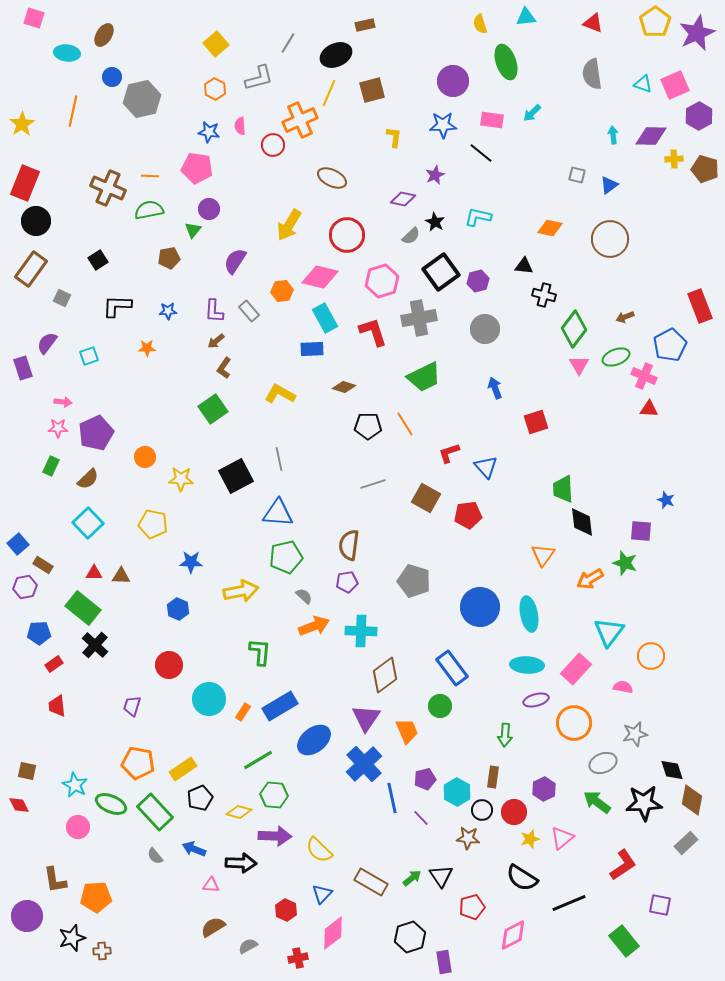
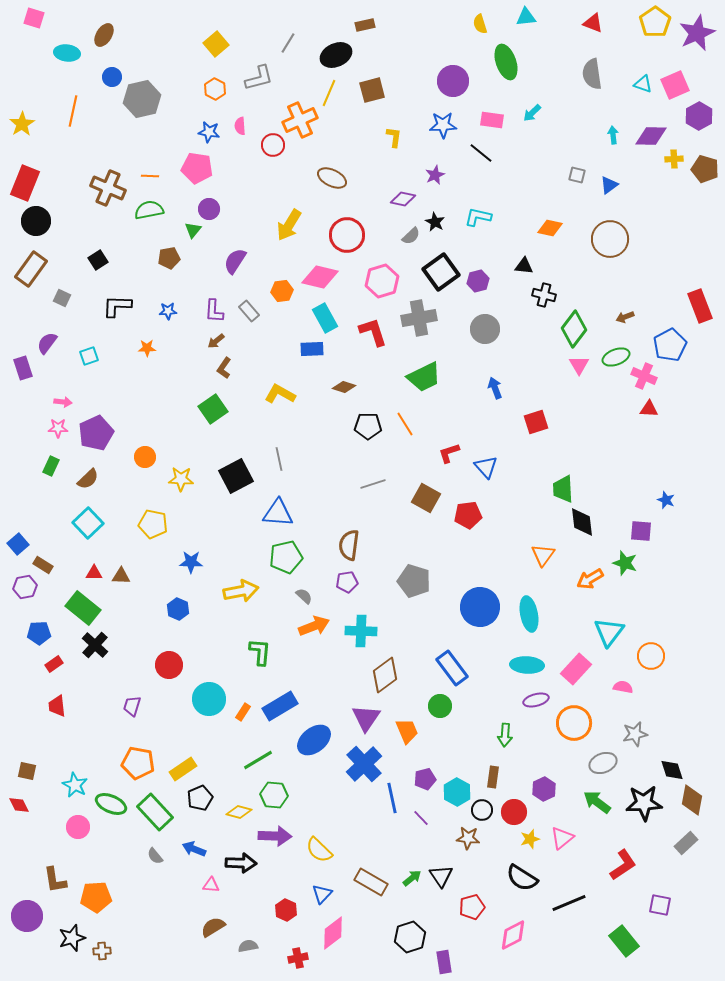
gray semicircle at (248, 946): rotated 18 degrees clockwise
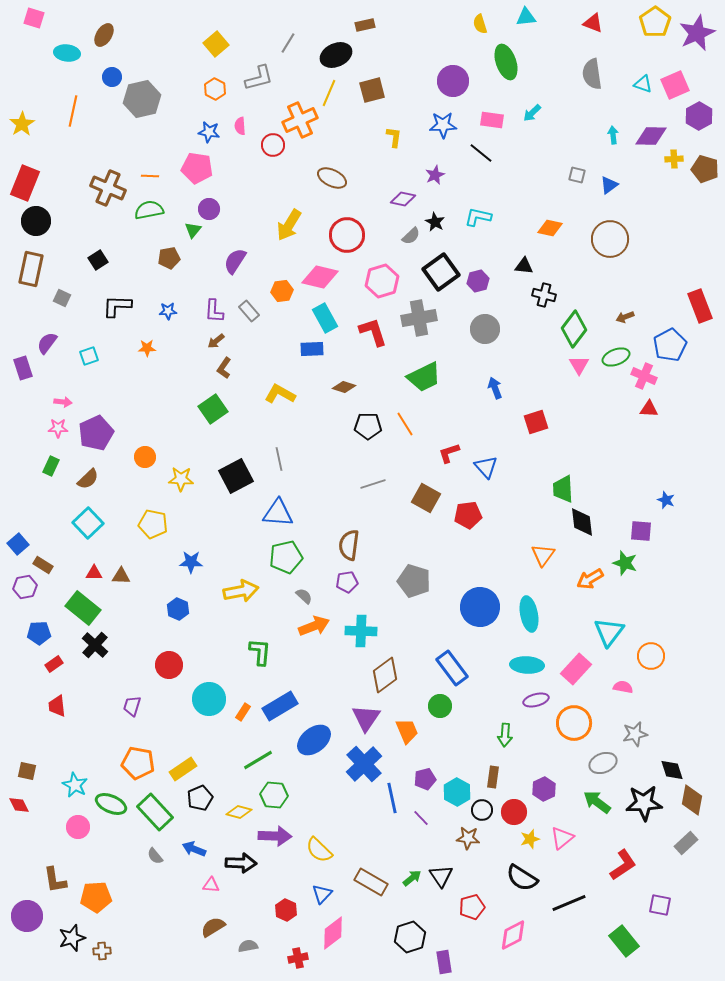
brown rectangle at (31, 269): rotated 24 degrees counterclockwise
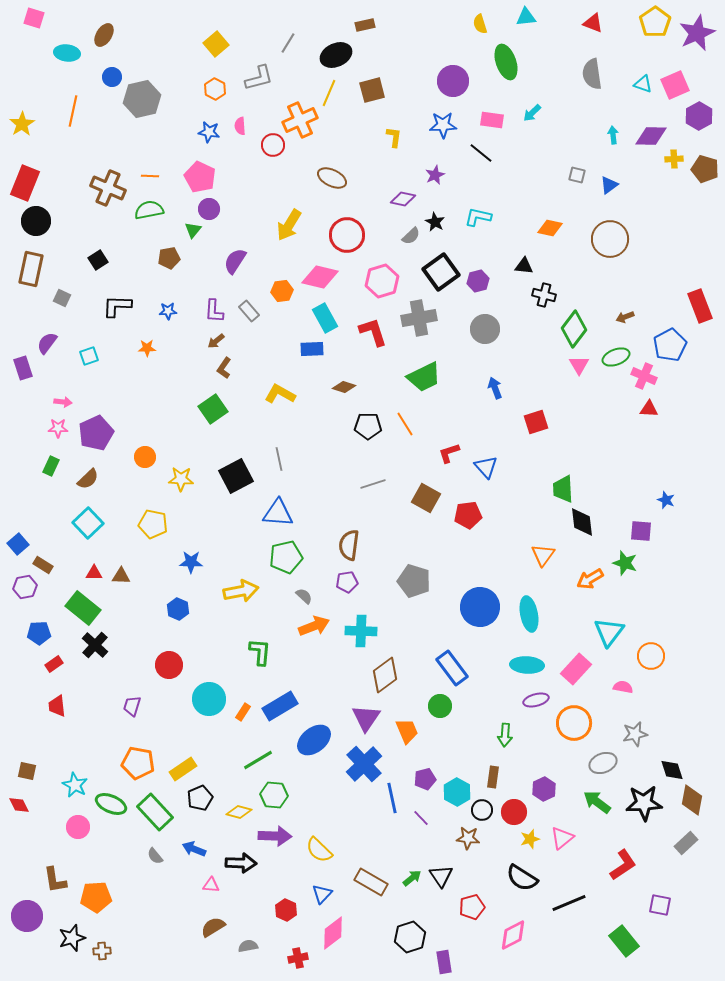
pink pentagon at (197, 168): moved 3 px right, 9 px down; rotated 16 degrees clockwise
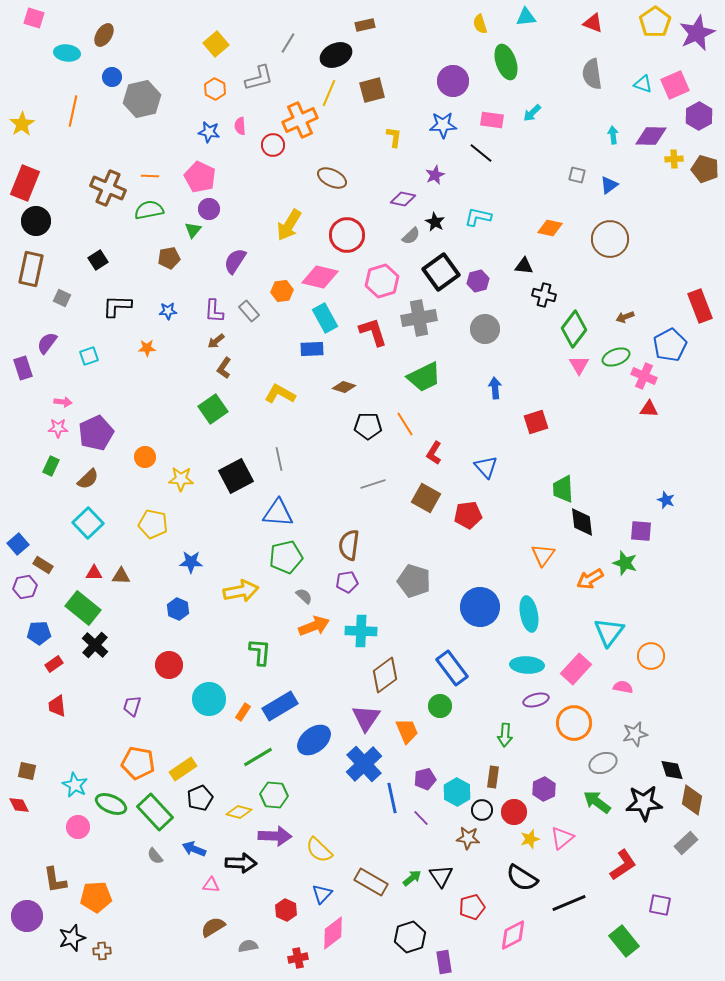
blue arrow at (495, 388): rotated 15 degrees clockwise
red L-shape at (449, 453): moved 15 px left; rotated 40 degrees counterclockwise
green line at (258, 760): moved 3 px up
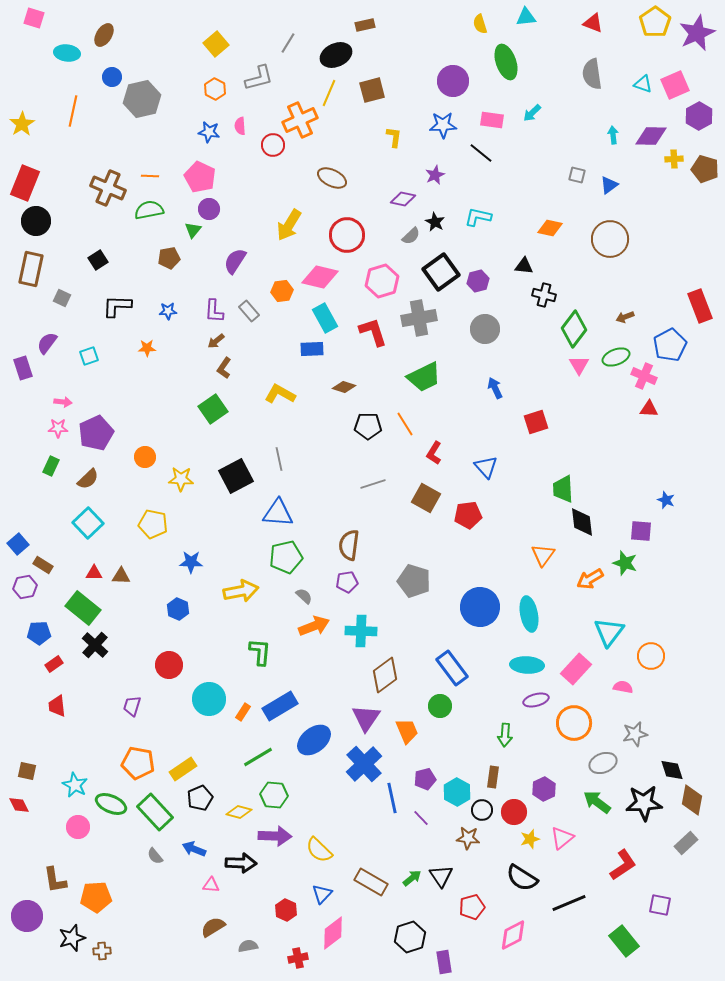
blue arrow at (495, 388): rotated 20 degrees counterclockwise
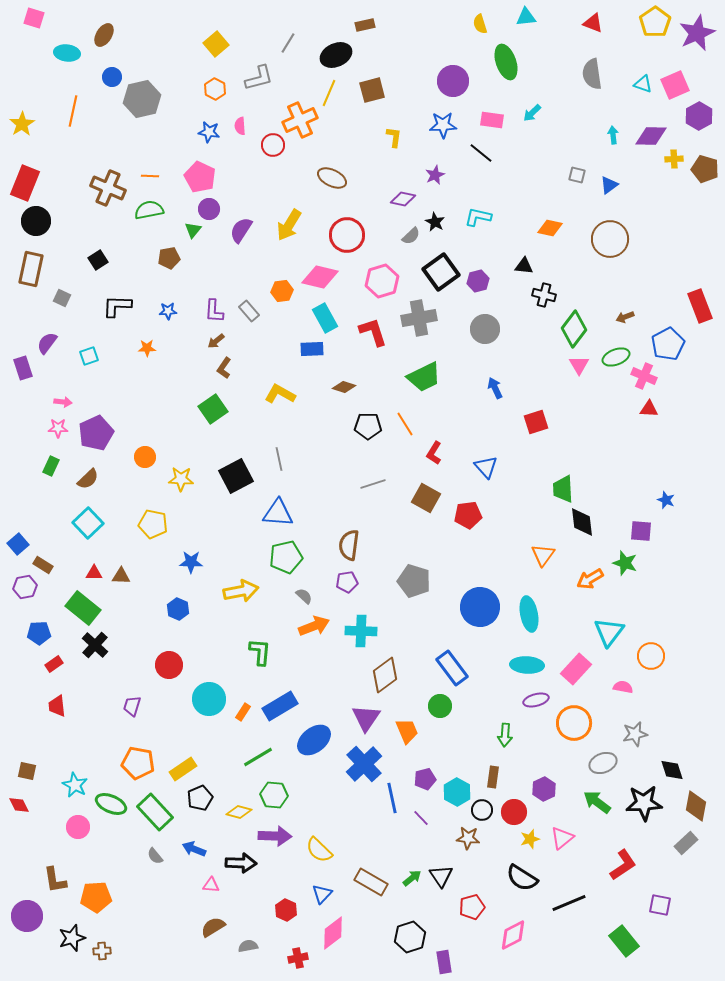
purple semicircle at (235, 261): moved 6 px right, 31 px up
blue pentagon at (670, 345): moved 2 px left, 1 px up
brown diamond at (692, 800): moved 4 px right, 6 px down
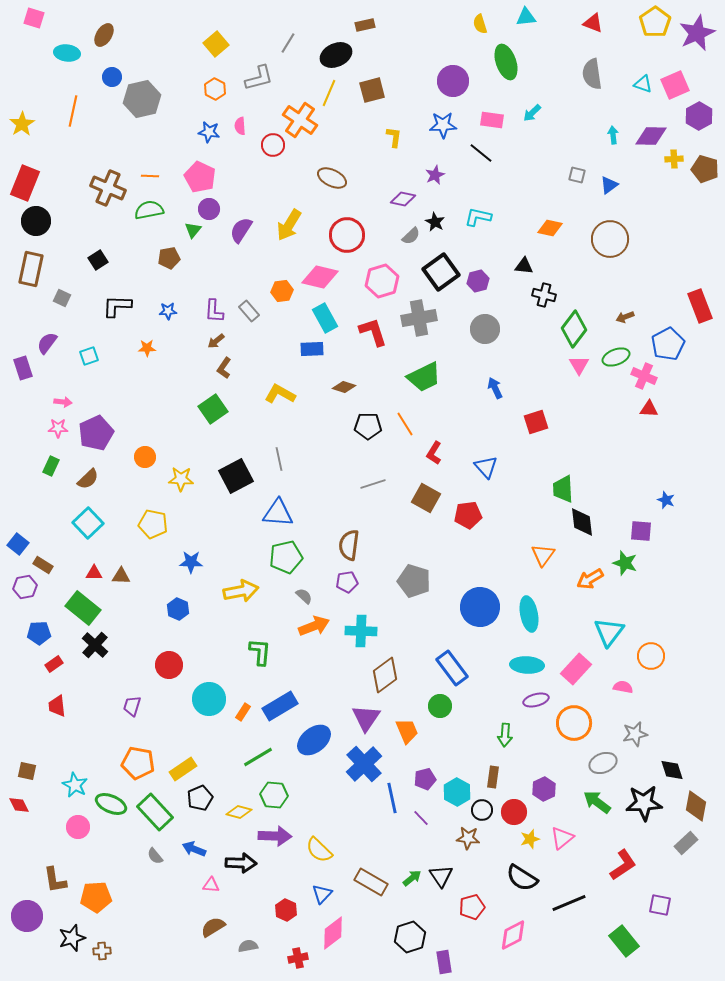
orange cross at (300, 120): rotated 32 degrees counterclockwise
blue square at (18, 544): rotated 10 degrees counterclockwise
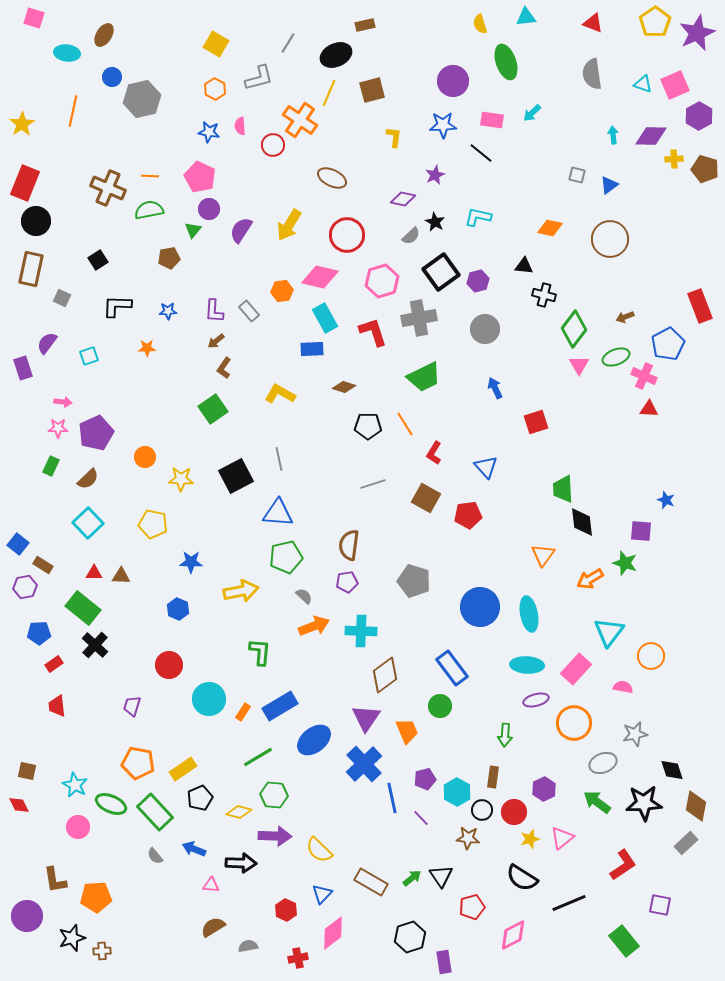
yellow square at (216, 44): rotated 20 degrees counterclockwise
